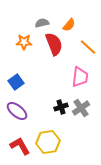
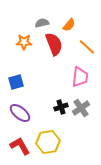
orange line: moved 1 px left
blue square: rotated 21 degrees clockwise
purple ellipse: moved 3 px right, 2 px down
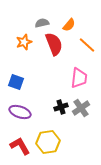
orange star: rotated 21 degrees counterclockwise
orange line: moved 2 px up
pink trapezoid: moved 1 px left, 1 px down
blue square: rotated 35 degrees clockwise
purple ellipse: moved 1 px up; rotated 20 degrees counterclockwise
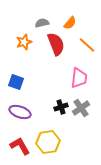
orange semicircle: moved 1 px right, 2 px up
red semicircle: moved 2 px right
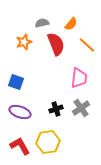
orange semicircle: moved 1 px right, 1 px down
black cross: moved 5 px left, 2 px down
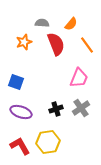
gray semicircle: rotated 16 degrees clockwise
orange line: rotated 12 degrees clockwise
pink trapezoid: rotated 15 degrees clockwise
purple ellipse: moved 1 px right
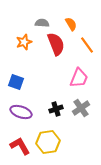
orange semicircle: rotated 72 degrees counterclockwise
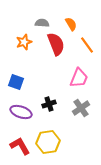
black cross: moved 7 px left, 5 px up
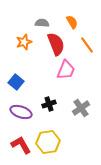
orange semicircle: moved 1 px right, 2 px up
pink trapezoid: moved 13 px left, 8 px up
blue square: rotated 21 degrees clockwise
red L-shape: moved 1 px right, 1 px up
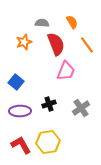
pink trapezoid: moved 1 px down
purple ellipse: moved 1 px left, 1 px up; rotated 20 degrees counterclockwise
